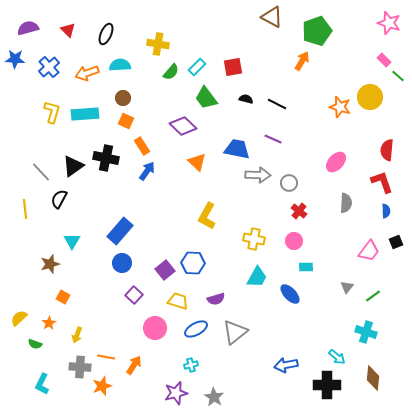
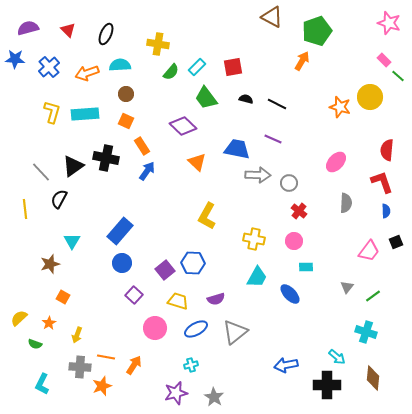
brown circle at (123, 98): moved 3 px right, 4 px up
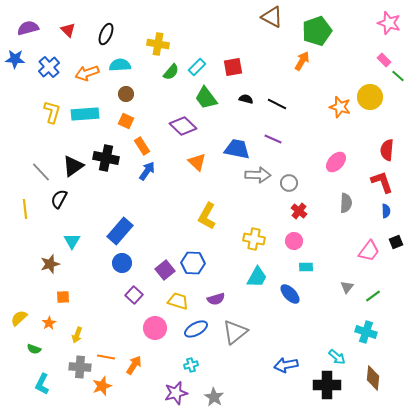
orange square at (63, 297): rotated 32 degrees counterclockwise
green semicircle at (35, 344): moved 1 px left, 5 px down
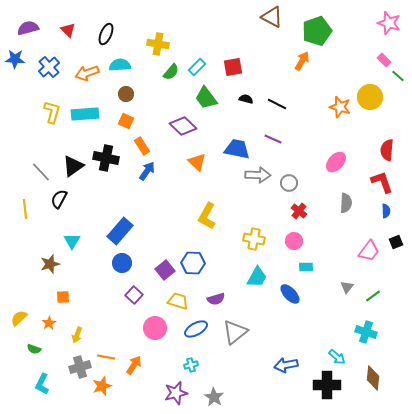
gray cross at (80, 367): rotated 20 degrees counterclockwise
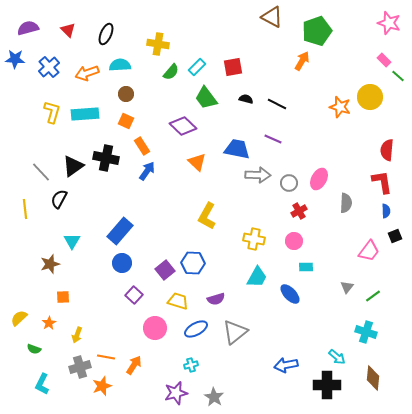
pink ellipse at (336, 162): moved 17 px left, 17 px down; rotated 15 degrees counterclockwise
red L-shape at (382, 182): rotated 10 degrees clockwise
red cross at (299, 211): rotated 21 degrees clockwise
black square at (396, 242): moved 1 px left, 6 px up
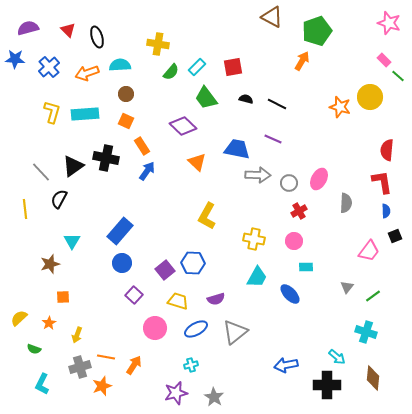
black ellipse at (106, 34): moved 9 px left, 3 px down; rotated 40 degrees counterclockwise
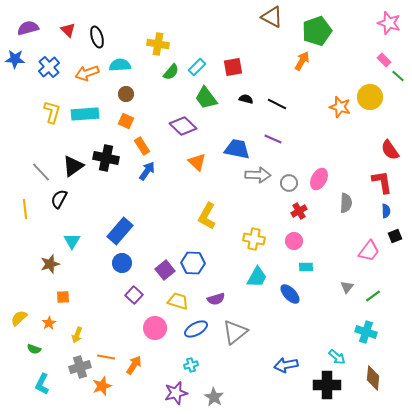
red semicircle at (387, 150): moved 3 px right; rotated 40 degrees counterclockwise
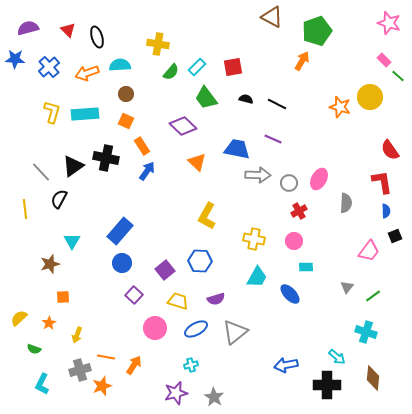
blue hexagon at (193, 263): moved 7 px right, 2 px up
gray cross at (80, 367): moved 3 px down
